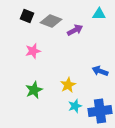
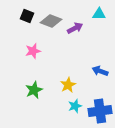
purple arrow: moved 2 px up
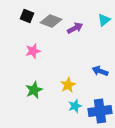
cyan triangle: moved 5 px right, 6 px down; rotated 40 degrees counterclockwise
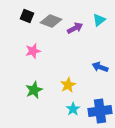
cyan triangle: moved 5 px left
blue arrow: moved 4 px up
cyan star: moved 2 px left, 3 px down; rotated 16 degrees counterclockwise
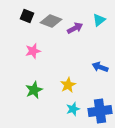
cyan star: rotated 16 degrees clockwise
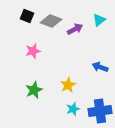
purple arrow: moved 1 px down
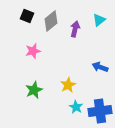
gray diamond: rotated 60 degrees counterclockwise
purple arrow: rotated 49 degrees counterclockwise
cyan star: moved 3 px right, 2 px up; rotated 24 degrees counterclockwise
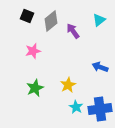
purple arrow: moved 2 px left, 2 px down; rotated 49 degrees counterclockwise
green star: moved 1 px right, 2 px up
blue cross: moved 2 px up
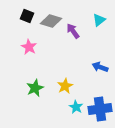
gray diamond: rotated 55 degrees clockwise
pink star: moved 4 px left, 4 px up; rotated 28 degrees counterclockwise
yellow star: moved 3 px left, 1 px down
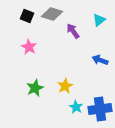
gray diamond: moved 1 px right, 7 px up
blue arrow: moved 7 px up
